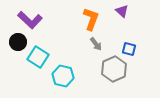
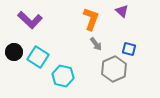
black circle: moved 4 px left, 10 px down
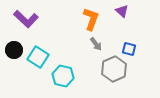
purple L-shape: moved 4 px left, 1 px up
black circle: moved 2 px up
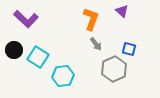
cyan hexagon: rotated 20 degrees counterclockwise
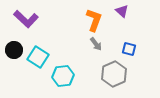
orange L-shape: moved 3 px right, 1 px down
gray hexagon: moved 5 px down
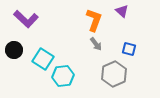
cyan square: moved 5 px right, 2 px down
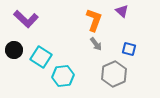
cyan square: moved 2 px left, 2 px up
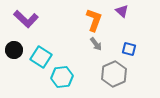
cyan hexagon: moved 1 px left, 1 px down
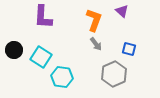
purple L-shape: moved 17 px right, 2 px up; rotated 50 degrees clockwise
cyan hexagon: rotated 15 degrees clockwise
